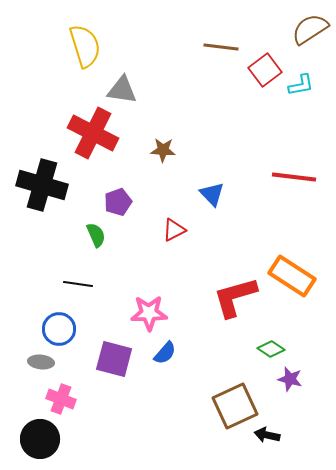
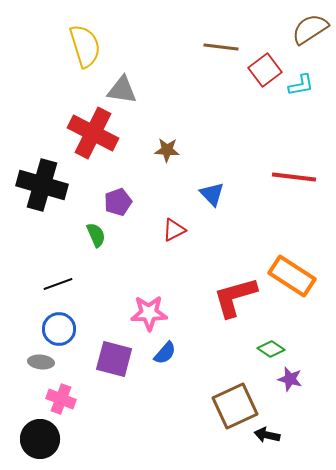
brown star: moved 4 px right
black line: moved 20 px left; rotated 28 degrees counterclockwise
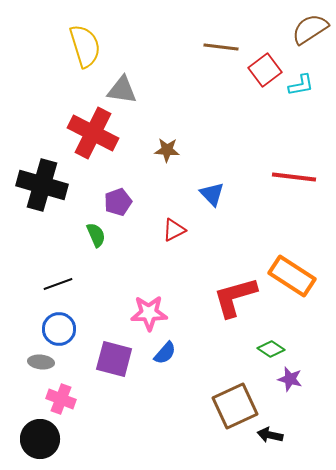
black arrow: moved 3 px right
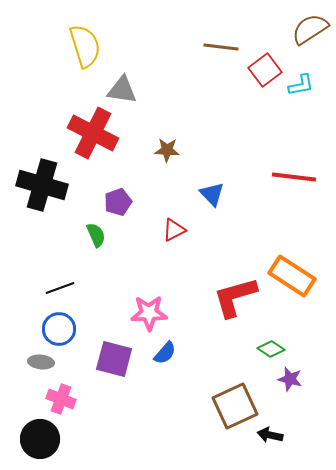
black line: moved 2 px right, 4 px down
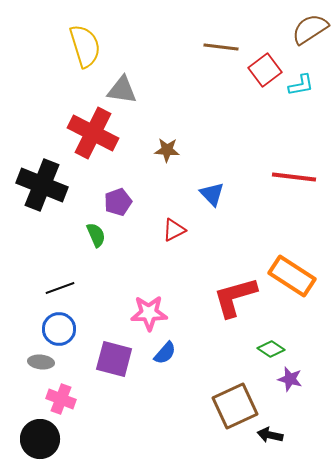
black cross: rotated 6 degrees clockwise
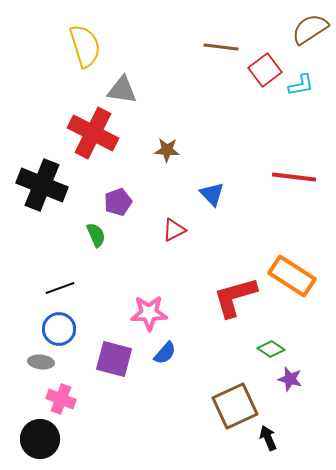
black arrow: moved 2 px left, 3 px down; rotated 55 degrees clockwise
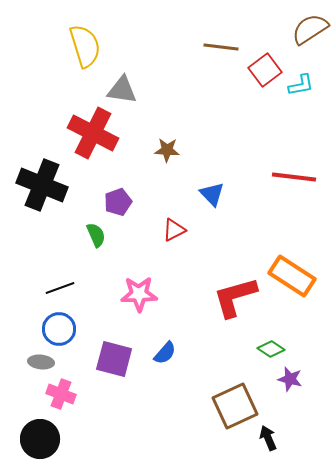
pink star: moved 10 px left, 19 px up
pink cross: moved 5 px up
